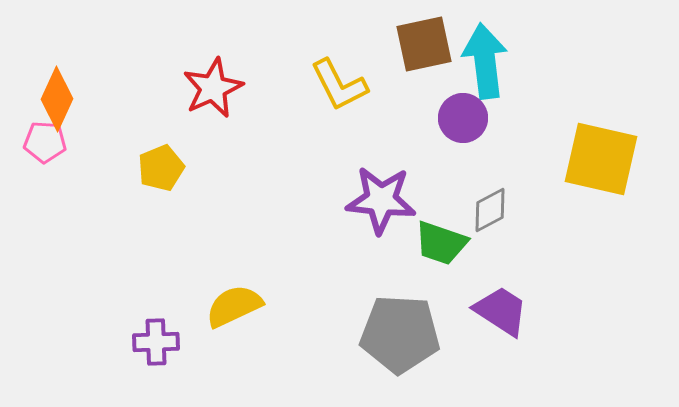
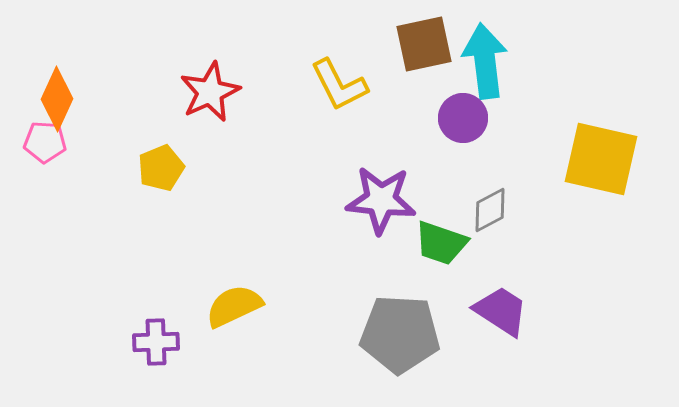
red star: moved 3 px left, 4 px down
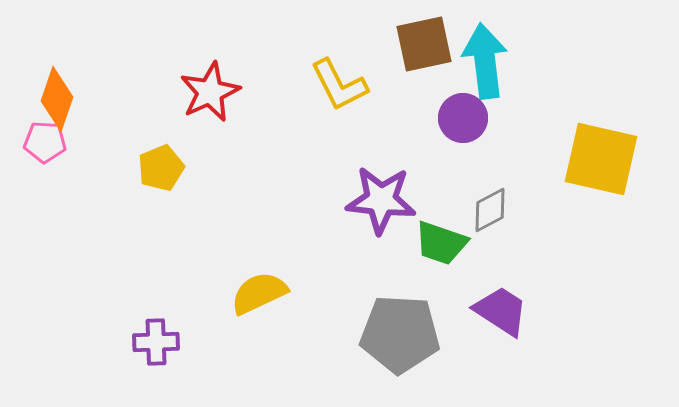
orange diamond: rotated 6 degrees counterclockwise
yellow semicircle: moved 25 px right, 13 px up
